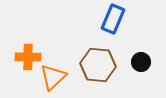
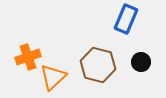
blue rectangle: moved 13 px right
orange cross: rotated 20 degrees counterclockwise
brown hexagon: rotated 8 degrees clockwise
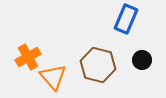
orange cross: rotated 10 degrees counterclockwise
black circle: moved 1 px right, 2 px up
orange triangle: rotated 28 degrees counterclockwise
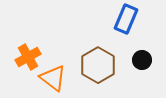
brown hexagon: rotated 16 degrees clockwise
orange triangle: moved 1 px down; rotated 12 degrees counterclockwise
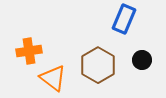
blue rectangle: moved 2 px left
orange cross: moved 1 px right, 6 px up; rotated 20 degrees clockwise
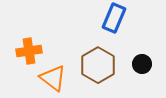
blue rectangle: moved 10 px left, 1 px up
black circle: moved 4 px down
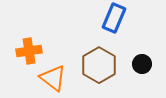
brown hexagon: moved 1 px right
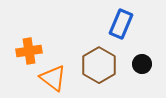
blue rectangle: moved 7 px right, 6 px down
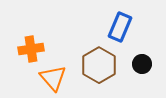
blue rectangle: moved 1 px left, 3 px down
orange cross: moved 2 px right, 2 px up
orange triangle: rotated 12 degrees clockwise
